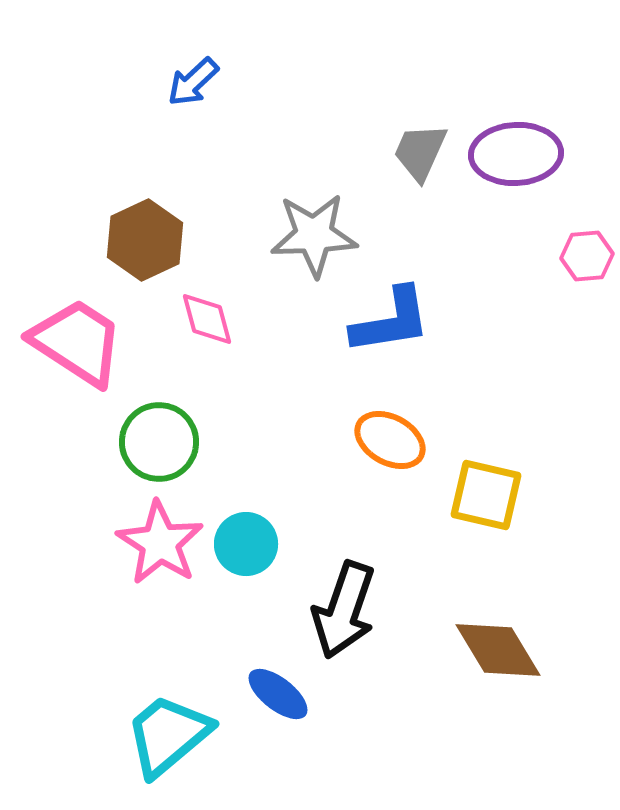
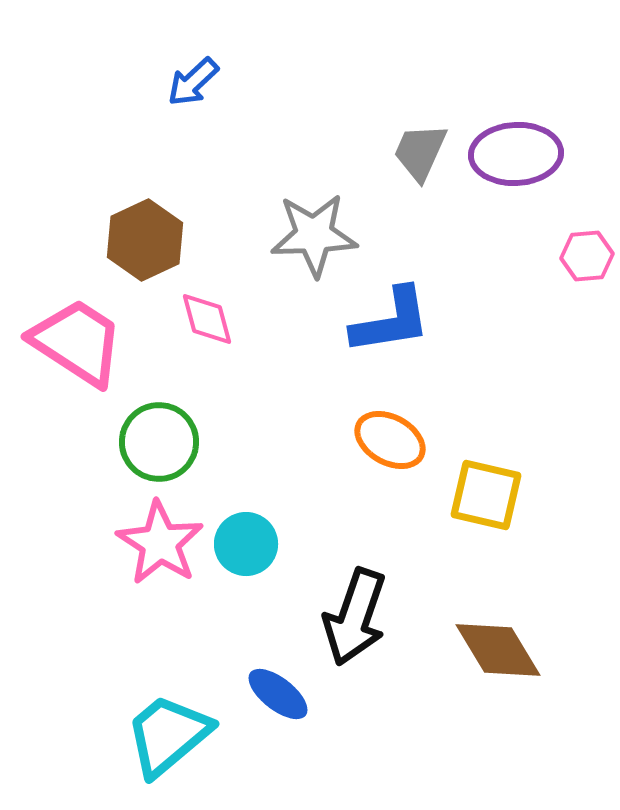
black arrow: moved 11 px right, 7 px down
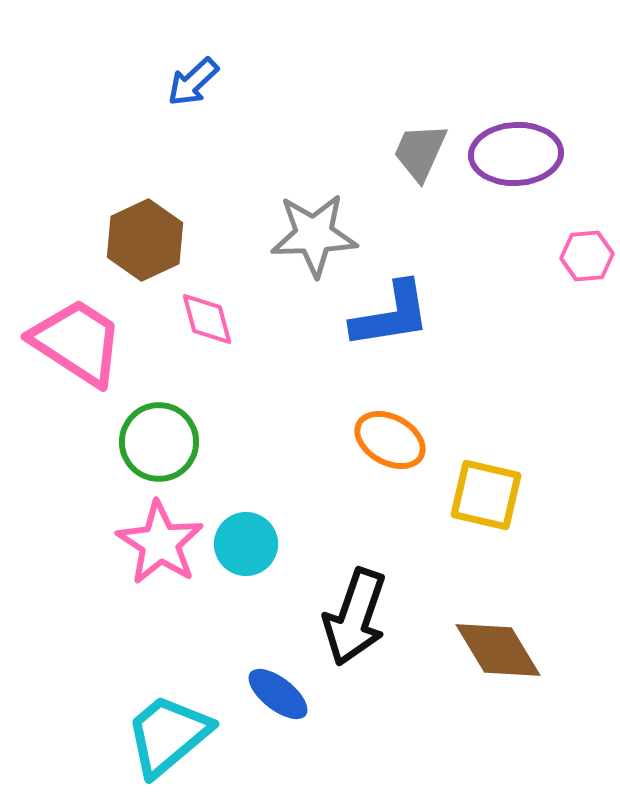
blue L-shape: moved 6 px up
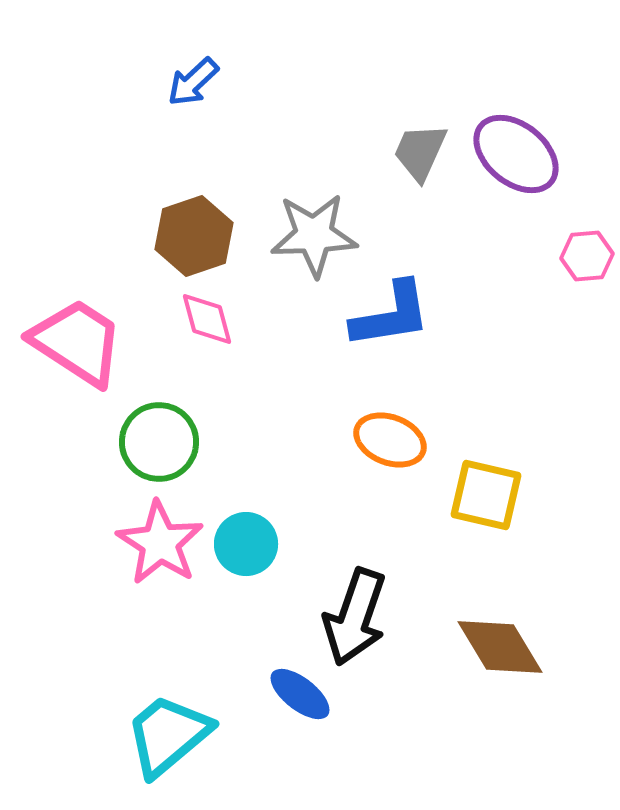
purple ellipse: rotated 42 degrees clockwise
brown hexagon: moved 49 px right, 4 px up; rotated 6 degrees clockwise
orange ellipse: rotated 8 degrees counterclockwise
brown diamond: moved 2 px right, 3 px up
blue ellipse: moved 22 px right
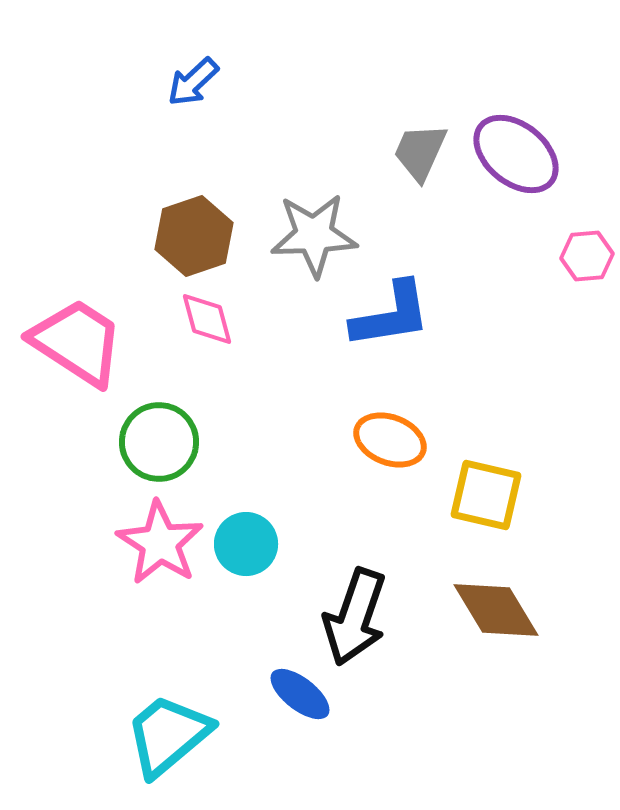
brown diamond: moved 4 px left, 37 px up
